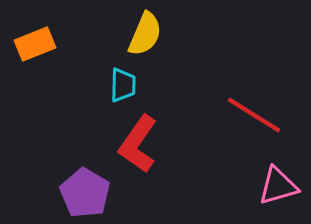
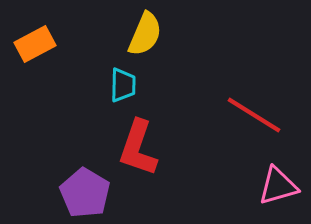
orange rectangle: rotated 6 degrees counterclockwise
red L-shape: moved 4 px down; rotated 16 degrees counterclockwise
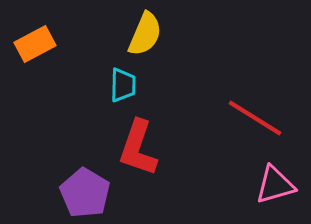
red line: moved 1 px right, 3 px down
pink triangle: moved 3 px left, 1 px up
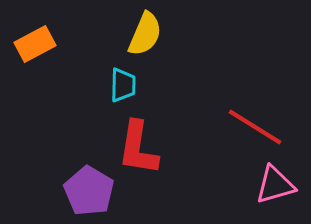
red line: moved 9 px down
red L-shape: rotated 10 degrees counterclockwise
purple pentagon: moved 4 px right, 2 px up
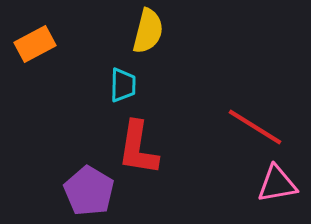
yellow semicircle: moved 3 px right, 3 px up; rotated 9 degrees counterclockwise
pink triangle: moved 2 px right, 1 px up; rotated 6 degrees clockwise
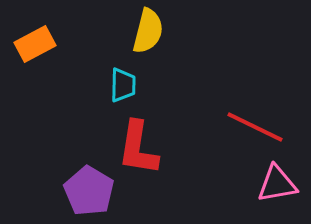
red line: rotated 6 degrees counterclockwise
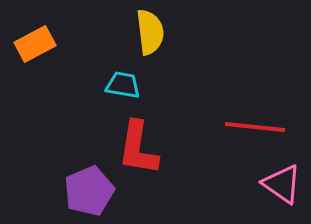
yellow semicircle: moved 2 px right, 1 px down; rotated 21 degrees counterclockwise
cyan trapezoid: rotated 81 degrees counterclockwise
red line: rotated 20 degrees counterclockwise
pink triangle: moved 5 px right; rotated 45 degrees clockwise
purple pentagon: rotated 18 degrees clockwise
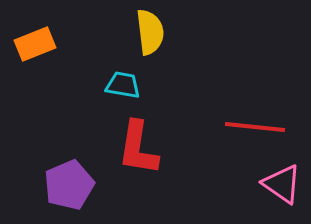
orange rectangle: rotated 6 degrees clockwise
purple pentagon: moved 20 px left, 6 px up
